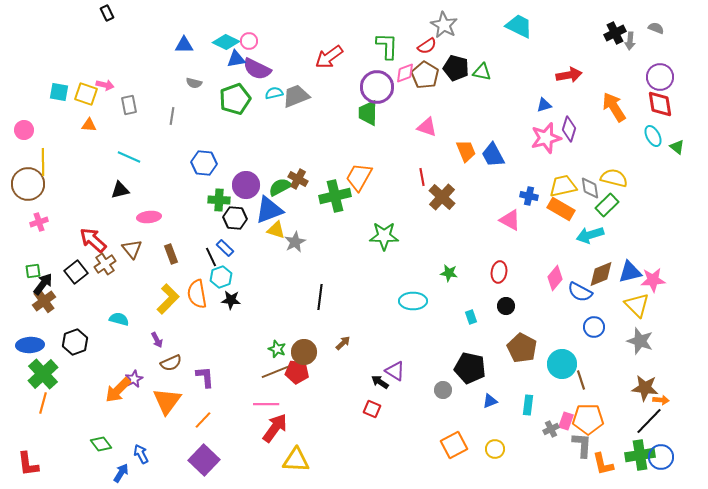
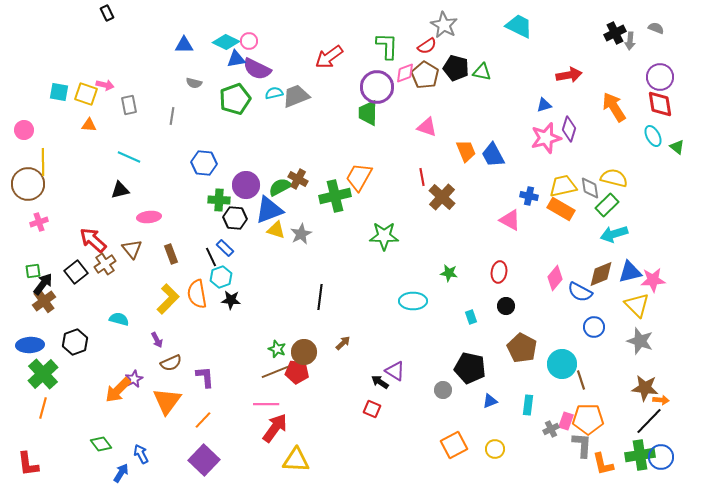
cyan arrow at (590, 235): moved 24 px right, 1 px up
gray star at (295, 242): moved 6 px right, 8 px up
orange line at (43, 403): moved 5 px down
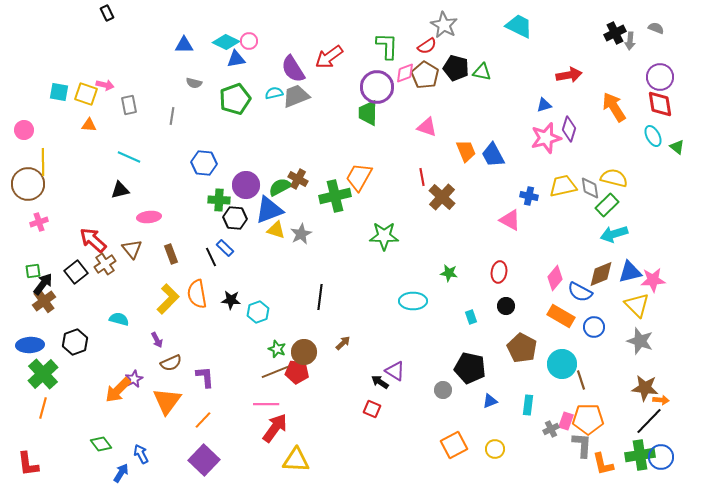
purple semicircle at (257, 69): moved 36 px right; rotated 32 degrees clockwise
orange rectangle at (561, 209): moved 107 px down
cyan hexagon at (221, 277): moved 37 px right, 35 px down
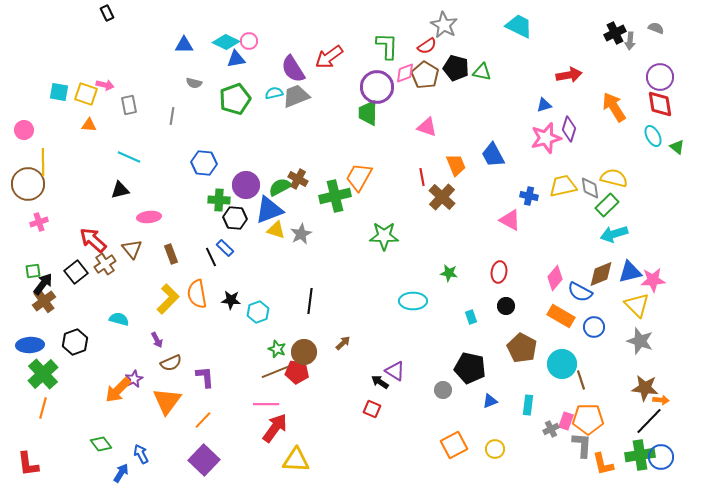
orange trapezoid at (466, 151): moved 10 px left, 14 px down
black line at (320, 297): moved 10 px left, 4 px down
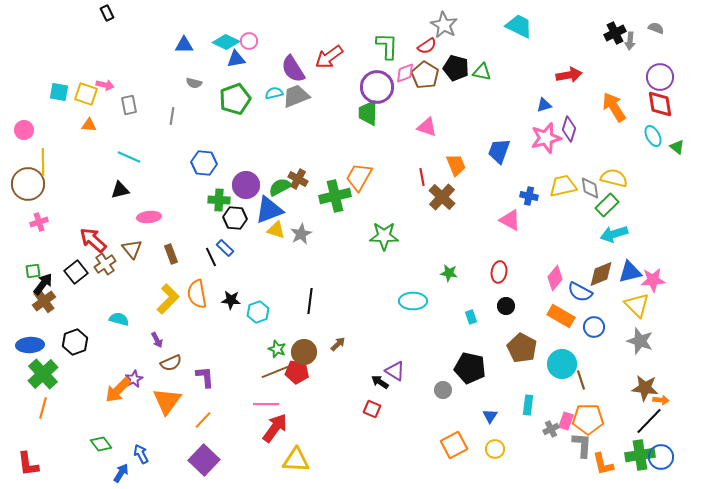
blue trapezoid at (493, 155): moved 6 px right, 4 px up; rotated 48 degrees clockwise
brown arrow at (343, 343): moved 5 px left, 1 px down
blue triangle at (490, 401): moved 15 px down; rotated 35 degrees counterclockwise
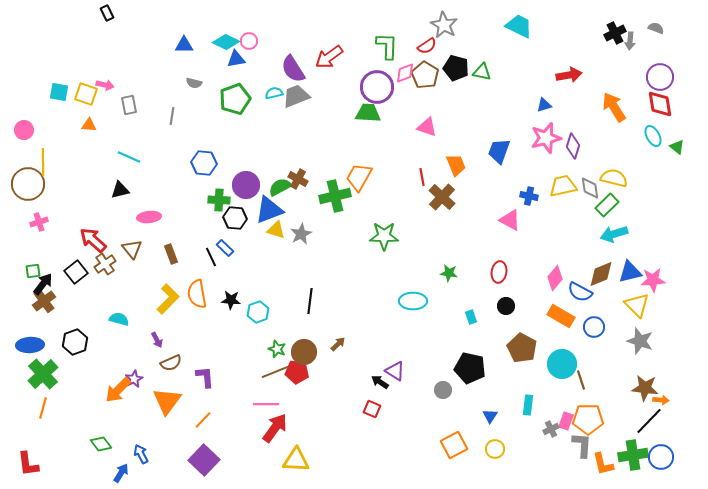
green trapezoid at (368, 113): rotated 92 degrees clockwise
purple diamond at (569, 129): moved 4 px right, 17 px down
green cross at (640, 455): moved 7 px left
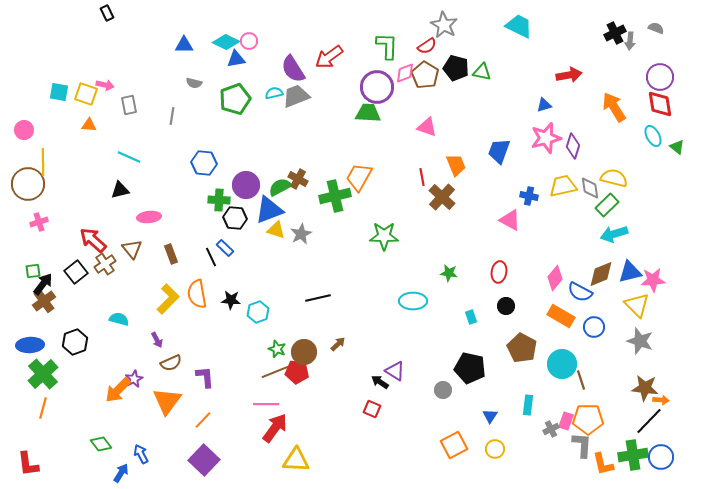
black line at (310, 301): moved 8 px right, 3 px up; rotated 70 degrees clockwise
